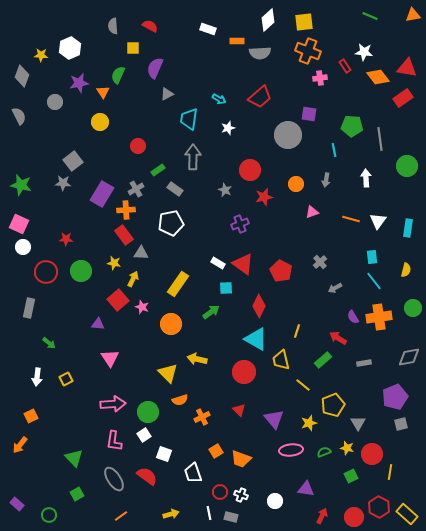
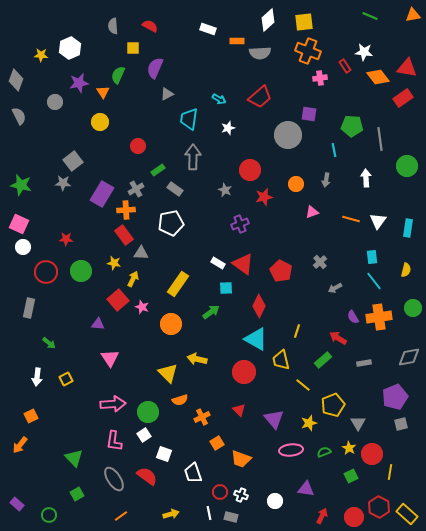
gray diamond at (22, 76): moved 6 px left, 4 px down
yellow star at (347, 448): moved 2 px right; rotated 16 degrees clockwise
orange square at (216, 451): moved 1 px right, 8 px up
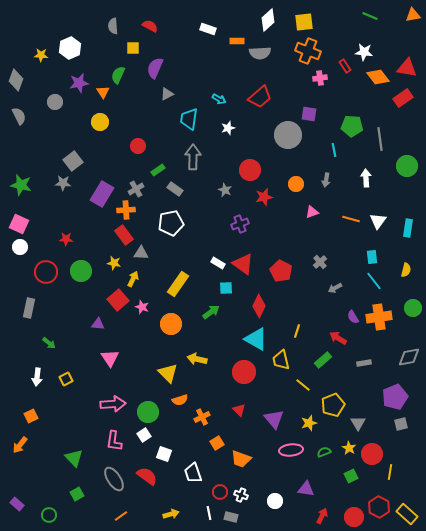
white circle at (23, 247): moved 3 px left
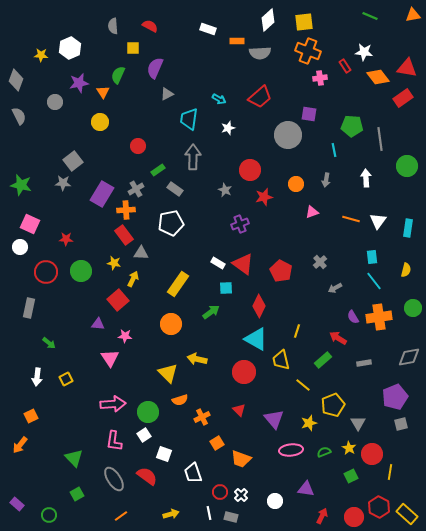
pink square at (19, 224): moved 11 px right
pink star at (142, 307): moved 17 px left, 29 px down; rotated 16 degrees counterclockwise
white cross at (241, 495): rotated 24 degrees clockwise
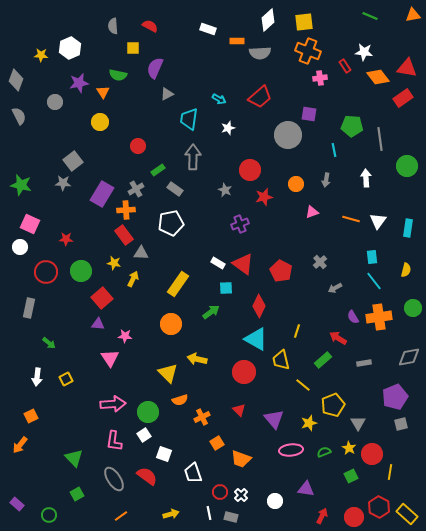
green semicircle at (118, 75): rotated 102 degrees counterclockwise
red square at (118, 300): moved 16 px left, 2 px up
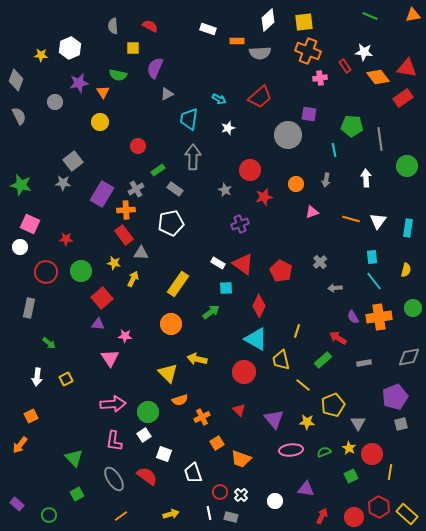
gray arrow at (335, 288): rotated 24 degrees clockwise
yellow star at (309, 423): moved 2 px left, 1 px up; rotated 21 degrees clockwise
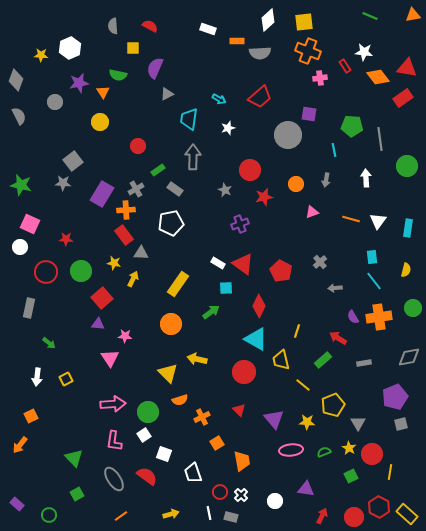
orange trapezoid at (241, 459): moved 1 px right, 2 px down; rotated 120 degrees counterclockwise
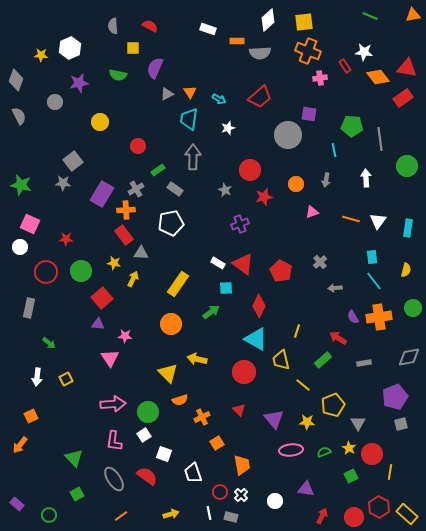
orange triangle at (103, 92): moved 87 px right
orange trapezoid at (242, 461): moved 4 px down
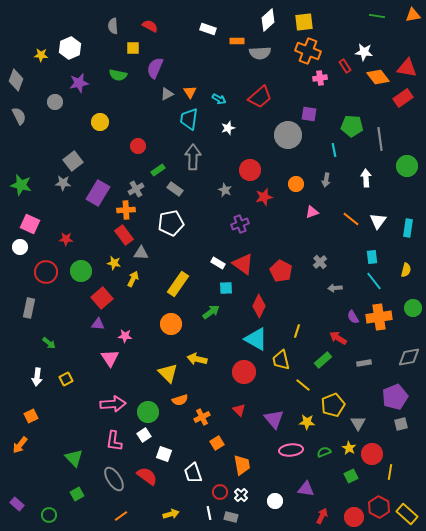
green line at (370, 16): moved 7 px right; rotated 14 degrees counterclockwise
purple rectangle at (102, 194): moved 4 px left, 1 px up
orange line at (351, 219): rotated 24 degrees clockwise
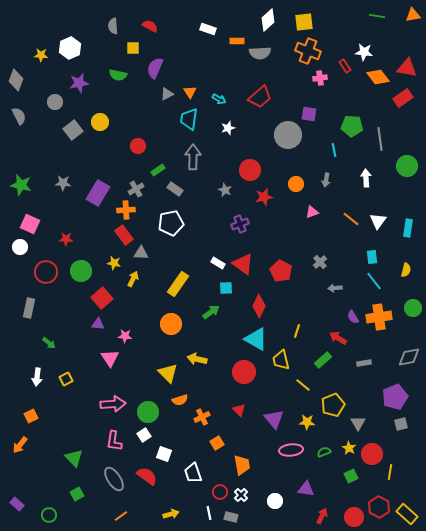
gray square at (73, 161): moved 31 px up
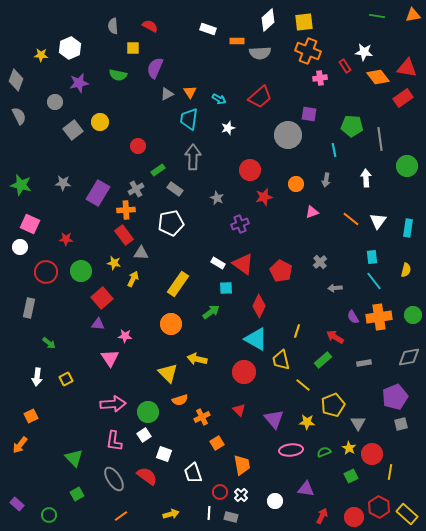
gray star at (225, 190): moved 8 px left, 8 px down
green circle at (413, 308): moved 7 px down
red arrow at (338, 338): moved 3 px left, 1 px up
white line at (209, 513): rotated 16 degrees clockwise
